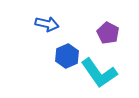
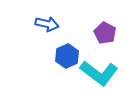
purple pentagon: moved 3 px left
cyan L-shape: rotated 18 degrees counterclockwise
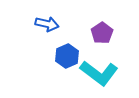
purple pentagon: moved 3 px left; rotated 10 degrees clockwise
